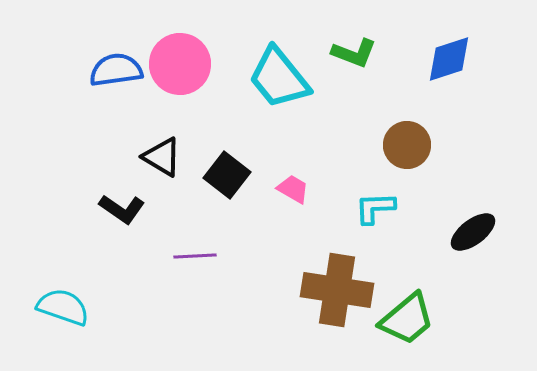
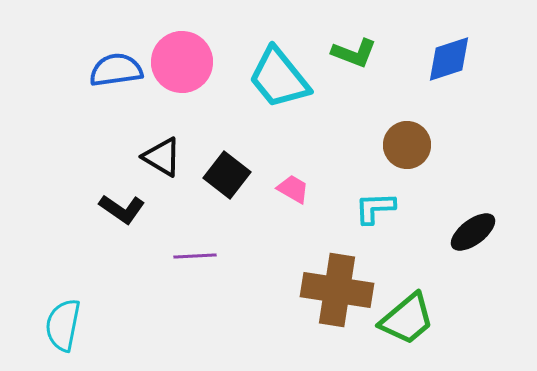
pink circle: moved 2 px right, 2 px up
cyan semicircle: moved 18 px down; rotated 98 degrees counterclockwise
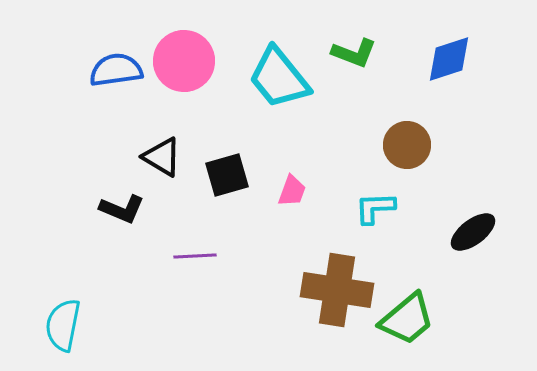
pink circle: moved 2 px right, 1 px up
black square: rotated 36 degrees clockwise
pink trapezoid: moved 1 px left, 2 px down; rotated 80 degrees clockwise
black L-shape: rotated 12 degrees counterclockwise
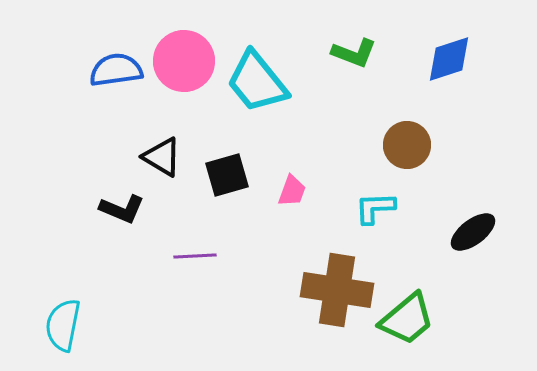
cyan trapezoid: moved 22 px left, 4 px down
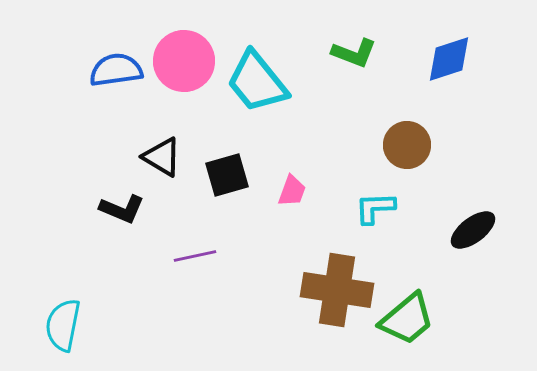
black ellipse: moved 2 px up
purple line: rotated 9 degrees counterclockwise
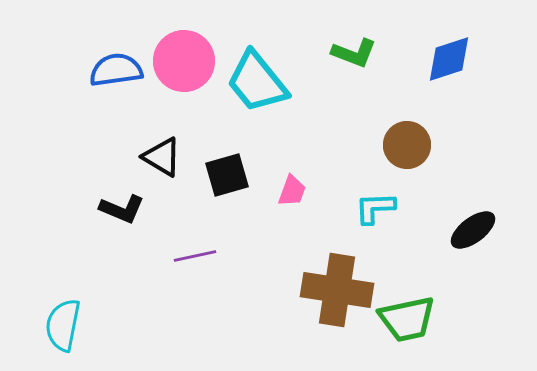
green trapezoid: rotated 28 degrees clockwise
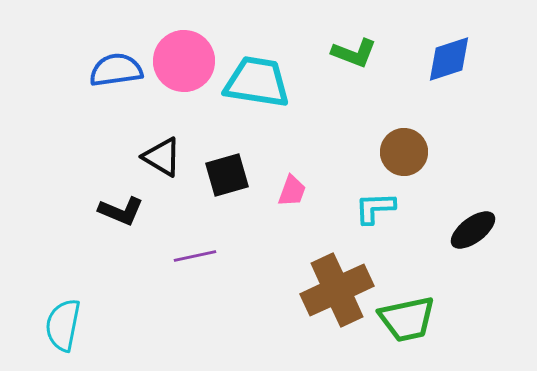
cyan trapezoid: rotated 138 degrees clockwise
brown circle: moved 3 px left, 7 px down
black L-shape: moved 1 px left, 2 px down
brown cross: rotated 34 degrees counterclockwise
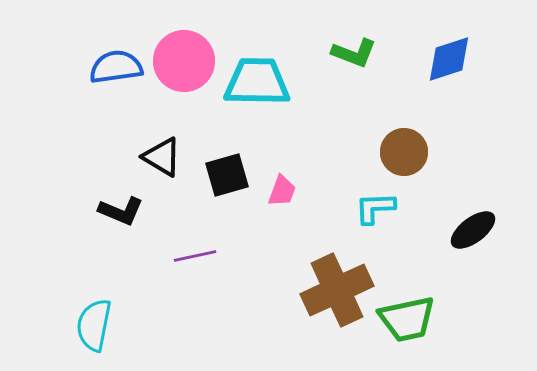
blue semicircle: moved 3 px up
cyan trapezoid: rotated 8 degrees counterclockwise
pink trapezoid: moved 10 px left
cyan semicircle: moved 31 px right
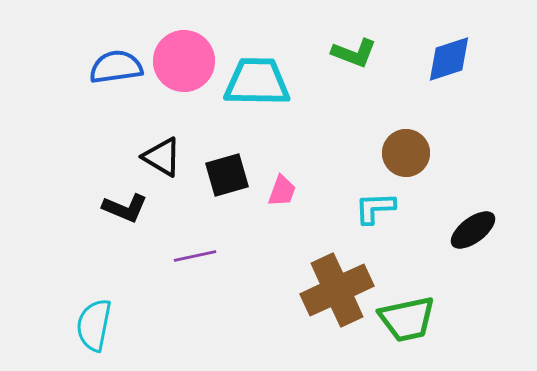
brown circle: moved 2 px right, 1 px down
black L-shape: moved 4 px right, 3 px up
